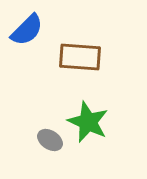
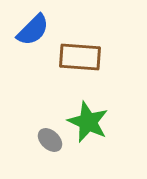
blue semicircle: moved 6 px right
gray ellipse: rotated 10 degrees clockwise
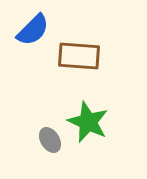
brown rectangle: moved 1 px left, 1 px up
gray ellipse: rotated 15 degrees clockwise
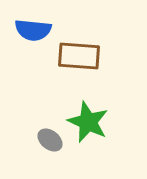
blue semicircle: rotated 51 degrees clockwise
gray ellipse: rotated 20 degrees counterclockwise
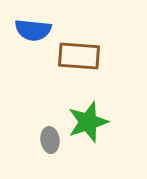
green star: rotated 30 degrees clockwise
gray ellipse: rotated 45 degrees clockwise
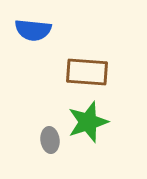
brown rectangle: moved 8 px right, 16 px down
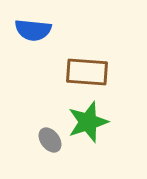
gray ellipse: rotated 30 degrees counterclockwise
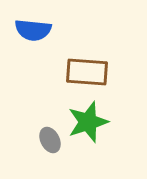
gray ellipse: rotated 10 degrees clockwise
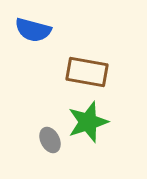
blue semicircle: rotated 9 degrees clockwise
brown rectangle: rotated 6 degrees clockwise
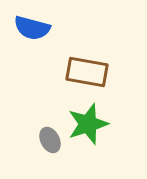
blue semicircle: moved 1 px left, 2 px up
green star: moved 2 px down
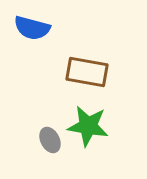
green star: moved 2 px down; rotated 27 degrees clockwise
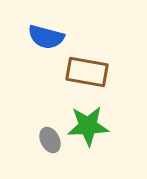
blue semicircle: moved 14 px right, 9 px down
green star: rotated 12 degrees counterclockwise
